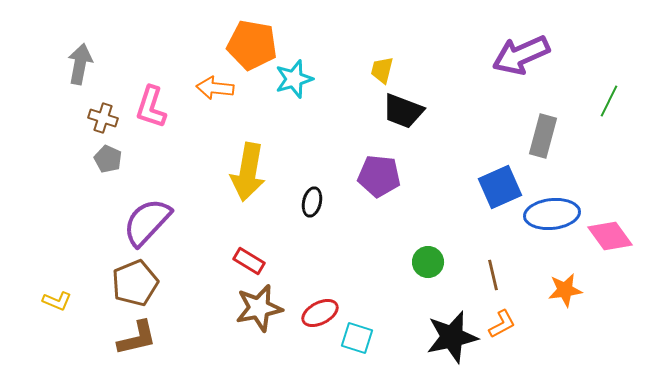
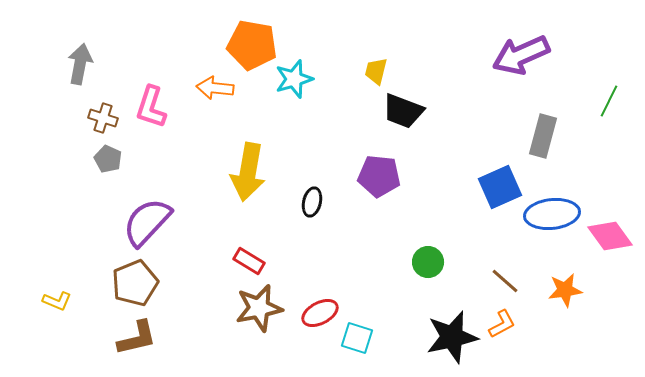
yellow trapezoid: moved 6 px left, 1 px down
brown line: moved 12 px right, 6 px down; rotated 36 degrees counterclockwise
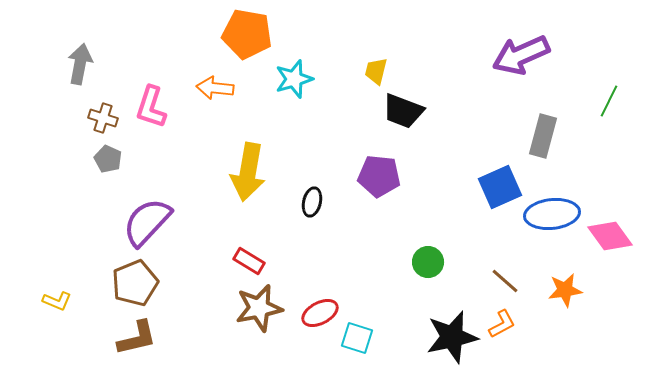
orange pentagon: moved 5 px left, 11 px up
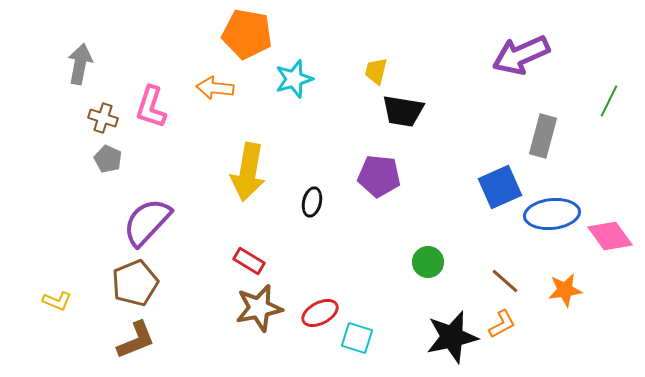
black trapezoid: rotated 12 degrees counterclockwise
brown L-shape: moved 1 px left, 2 px down; rotated 9 degrees counterclockwise
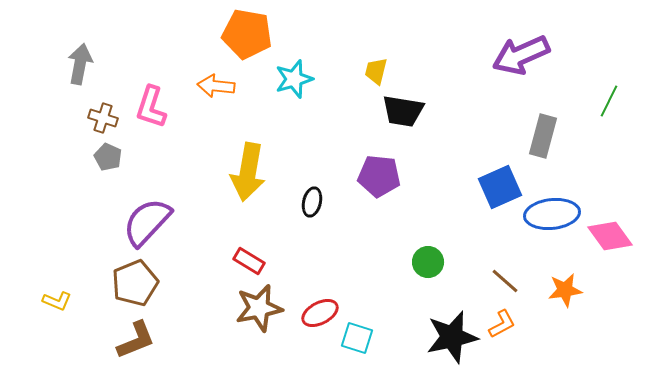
orange arrow: moved 1 px right, 2 px up
gray pentagon: moved 2 px up
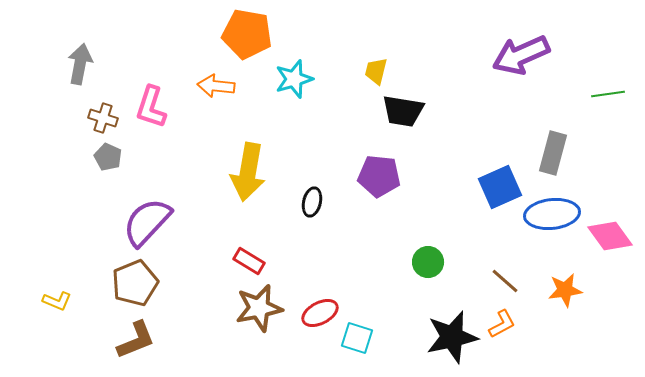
green line: moved 1 px left, 7 px up; rotated 56 degrees clockwise
gray rectangle: moved 10 px right, 17 px down
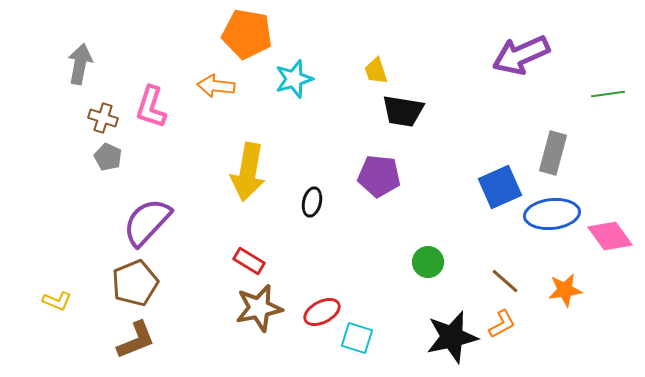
yellow trapezoid: rotated 32 degrees counterclockwise
red ellipse: moved 2 px right, 1 px up
